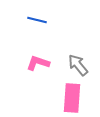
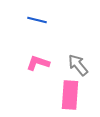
pink rectangle: moved 2 px left, 3 px up
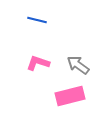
gray arrow: rotated 15 degrees counterclockwise
pink rectangle: moved 1 px down; rotated 72 degrees clockwise
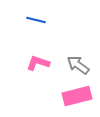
blue line: moved 1 px left
pink rectangle: moved 7 px right
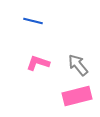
blue line: moved 3 px left, 1 px down
gray arrow: rotated 15 degrees clockwise
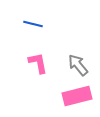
blue line: moved 3 px down
pink L-shape: rotated 60 degrees clockwise
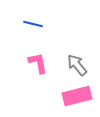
gray arrow: moved 1 px left
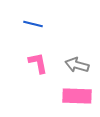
gray arrow: rotated 35 degrees counterclockwise
pink rectangle: rotated 16 degrees clockwise
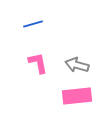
blue line: rotated 30 degrees counterclockwise
pink rectangle: rotated 8 degrees counterclockwise
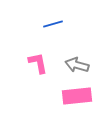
blue line: moved 20 px right
